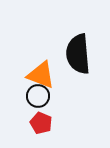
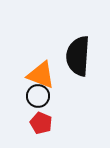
black semicircle: moved 2 px down; rotated 9 degrees clockwise
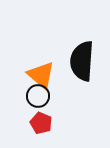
black semicircle: moved 4 px right, 5 px down
orange triangle: rotated 20 degrees clockwise
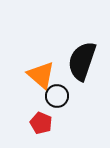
black semicircle: rotated 15 degrees clockwise
black circle: moved 19 px right
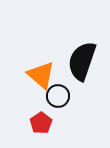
black circle: moved 1 px right
red pentagon: rotated 15 degrees clockwise
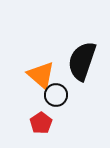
black circle: moved 2 px left, 1 px up
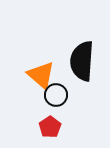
black semicircle: rotated 15 degrees counterclockwise
red pentagon: moved 9 px right, 4 px down
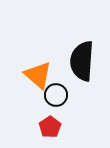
orange triangle: moved 3 px left
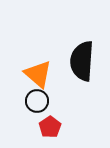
orange triangle: moved 1 px up
black circle: moved 19 px left, 6 px down
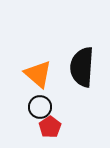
black semicircle: moved 6 px down
black circle: moved 3 px right, 6 px down
